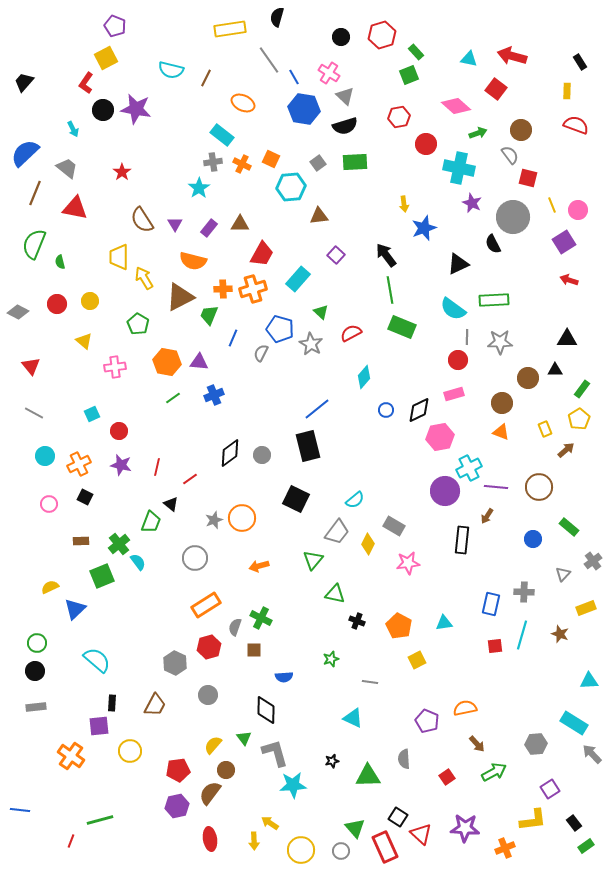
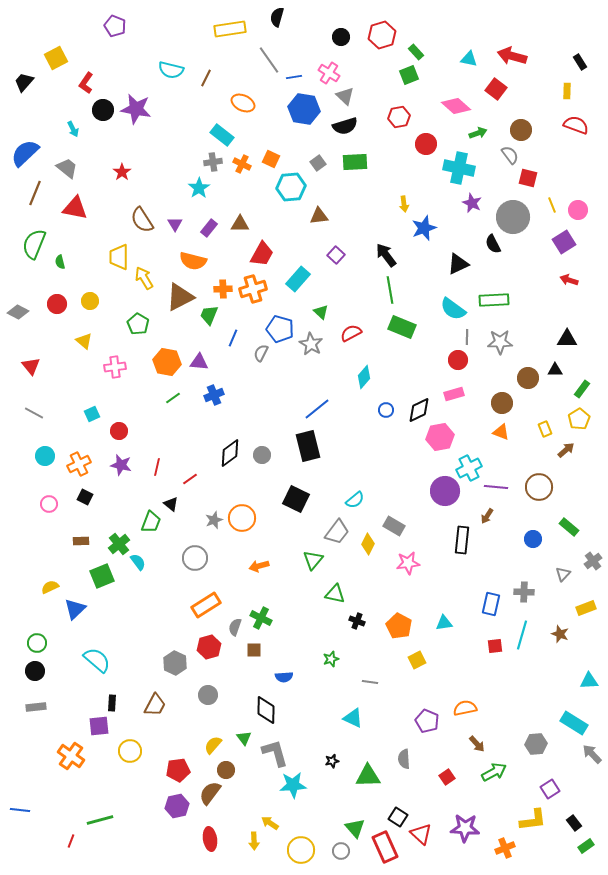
yellow square at (106, 58): moved 50 px left
blue line at (294, 77): rotated 70 degrees counterclockwise
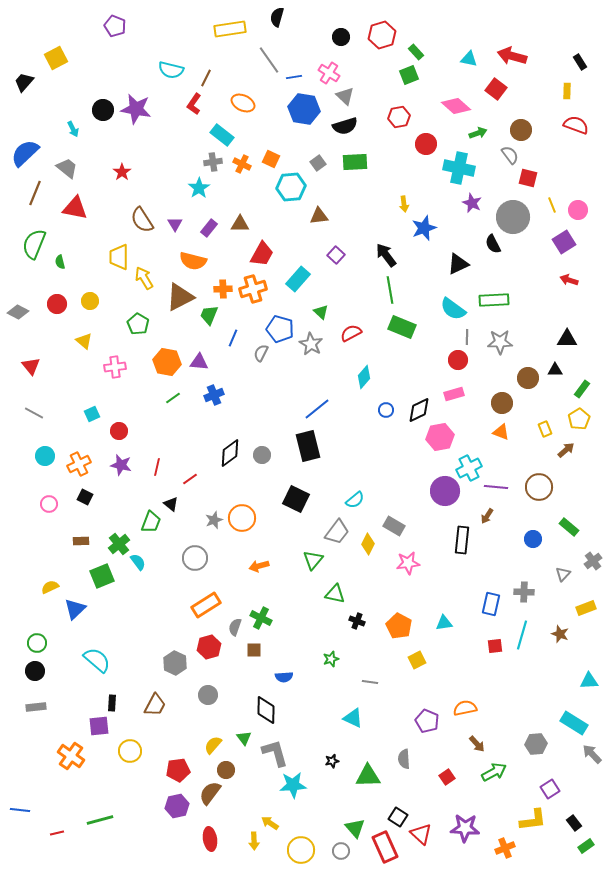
red L-shape at (86, 83): moved 108 px right, 21 px down
red line at (71, 841): moved 14 px left, 8 px up; rotated 56 degrees clockwise
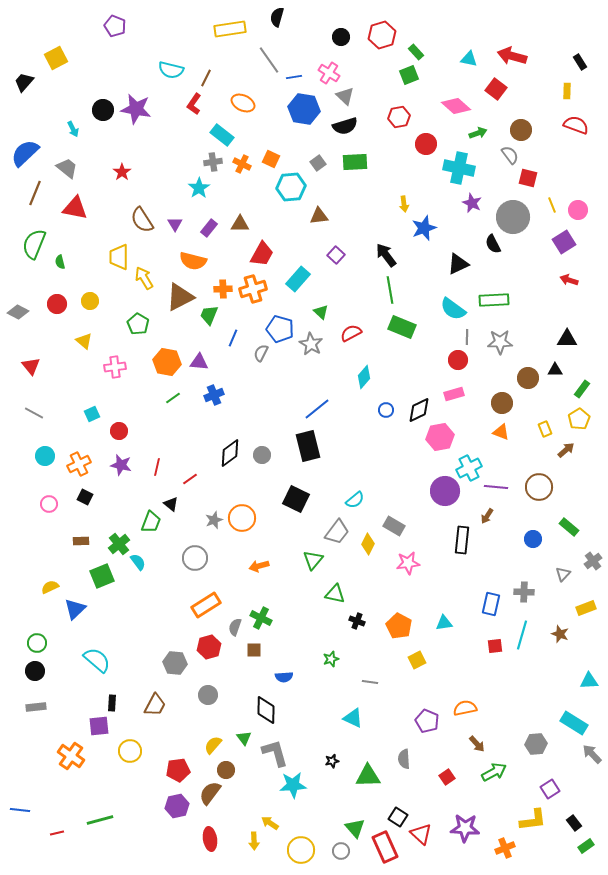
gray hexagon at (175, 663): rotated 20 degrees counterclockwise
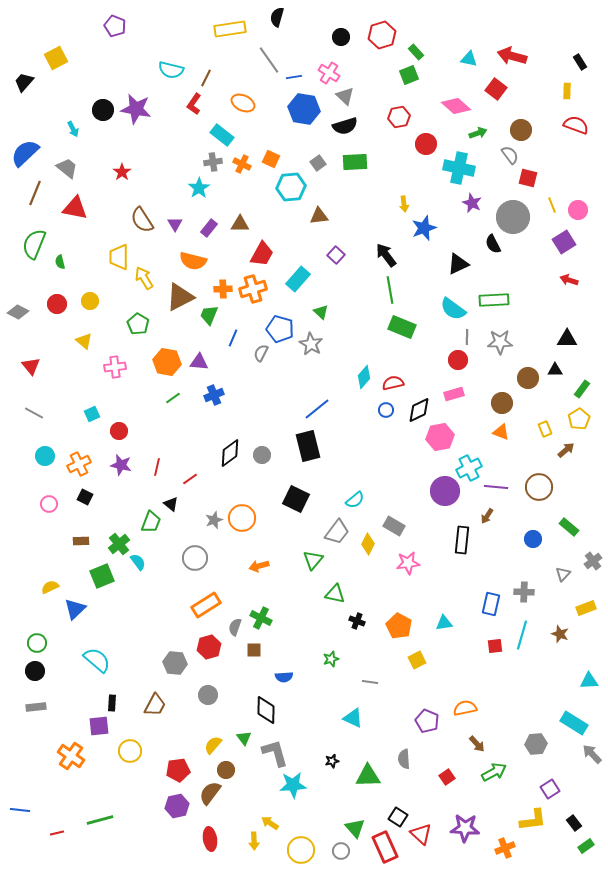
red semicircle at (351, 333): moved 42 px right, 50 px down; rotated 15 degrees clockwise
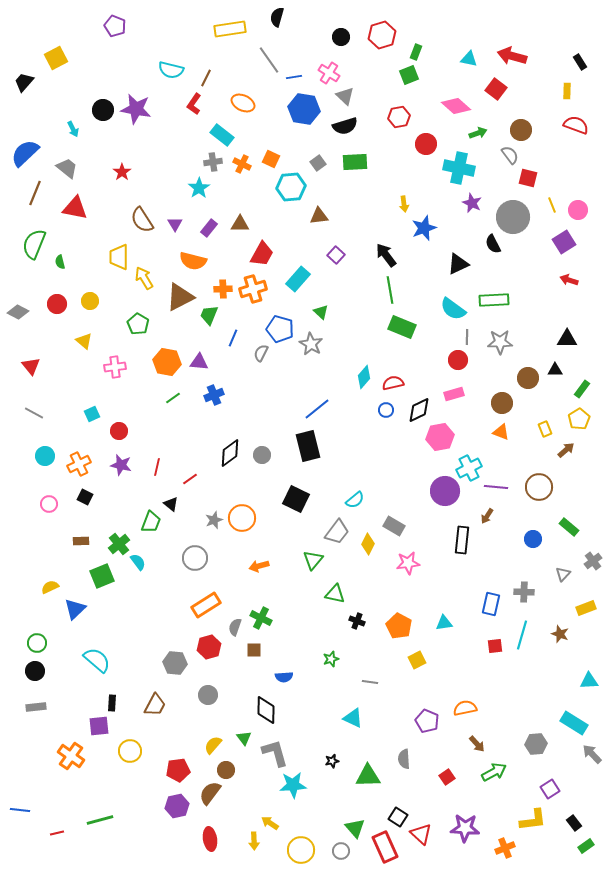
green rectangle at (416, 52): rotated 63 degrees clockwise
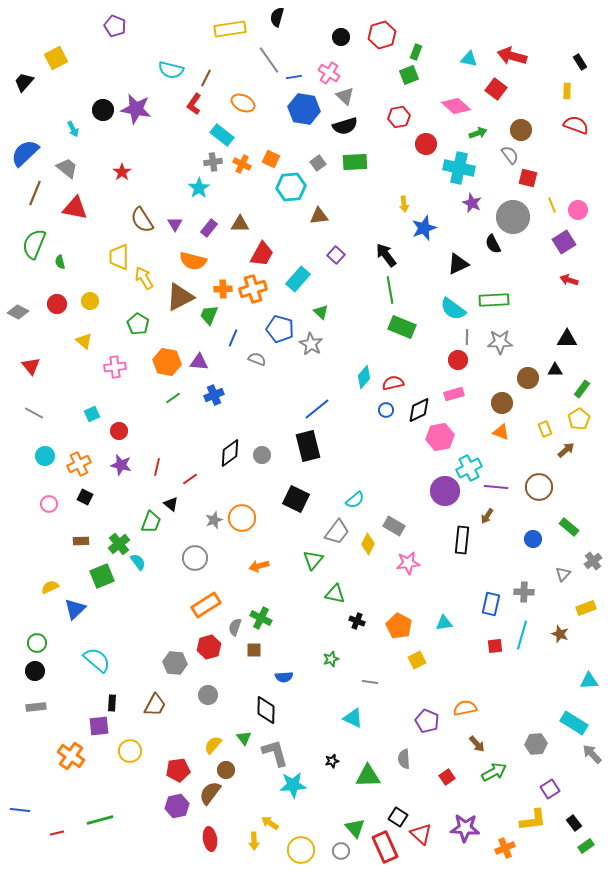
gray semicircle at (261, 353): moved 4 px left, 6 px down; rotated 84 degrees clockwise
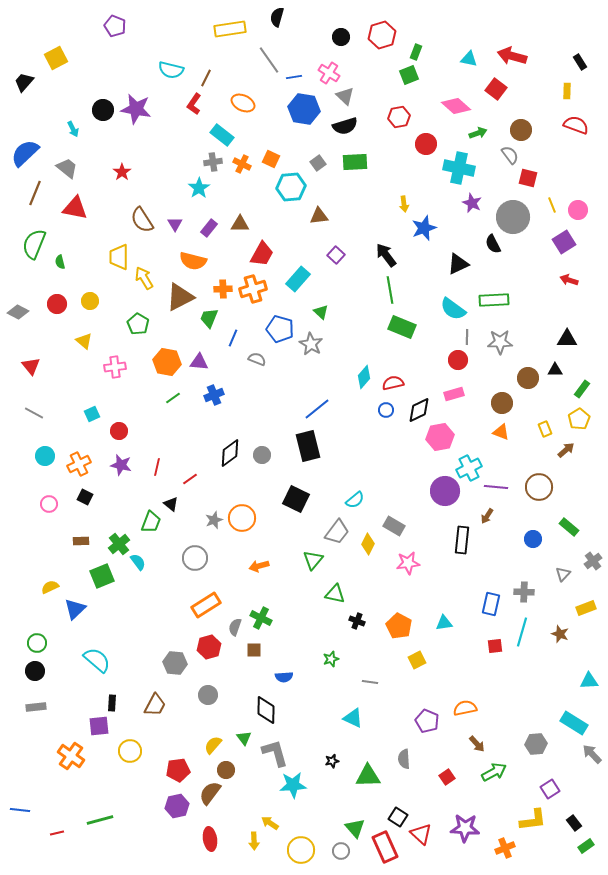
green trapezoid at (209, 315): moved 3 px down
cyan line at (522, 635): moved 3 px up
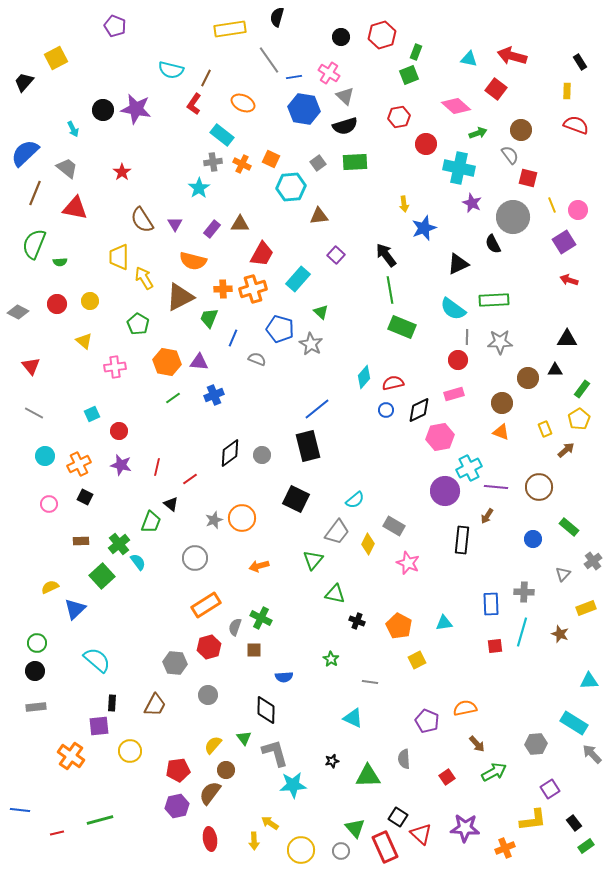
purple rectangle at (209, 228): moved 3 px right, 1 px down
green semicircle at (60, 262): rotated 80 degrees counterclockwise
pink star at (408, 563): rotated 30 degrees clockwise
green square at (102, 576): rotated 20 degrees counterclockwise
blue rectangle at (491, 604): rotated 15 degrees counterclockwise
green star at (331, 659): rotated 21 degrees counterclockwise
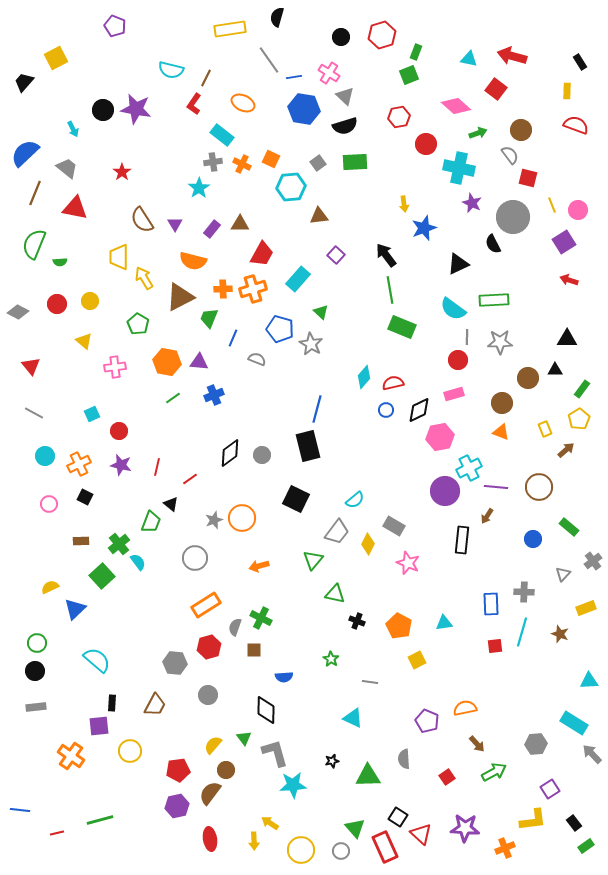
blue line at (317, 409): rotated 36 degrees counterclockwise
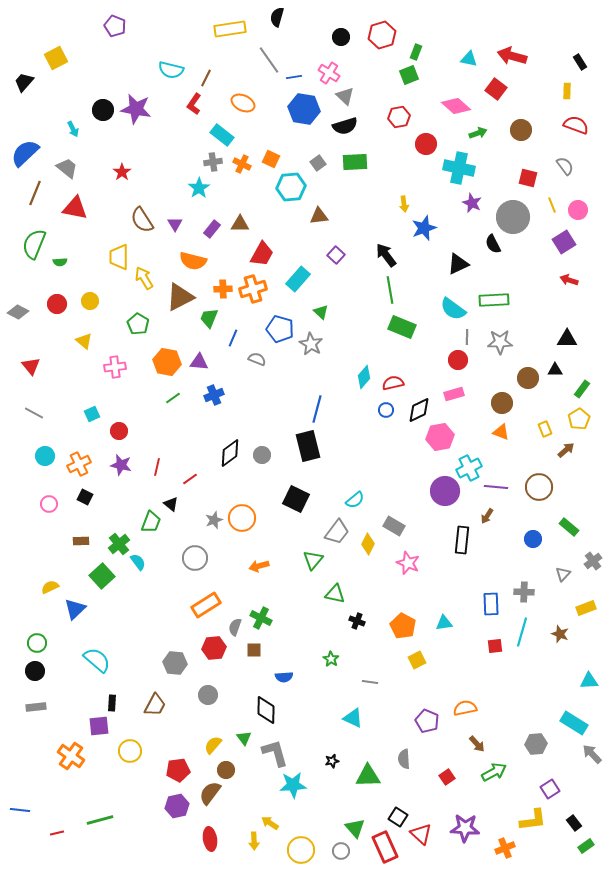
gray semicircle at (510, 155): moved 55 px right, 11 px down
orange pentagon at (399, 626): moved 4 px right
red hexagon at (209, 647): moved 5 px right, 1 px down; rotated 10 degrees clockwise
